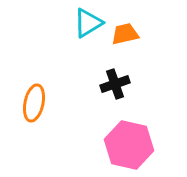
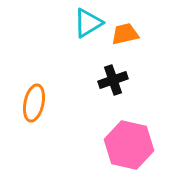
black cross: moved 2 px left, 4 px up
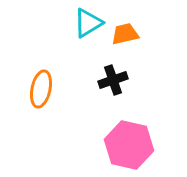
orange ellipse: moved 7 px right, 14 px up
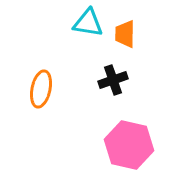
cyan triangle: rotated 40 degrees clockwise
orange trapezoid: rotated 76 degrees counterclockwise
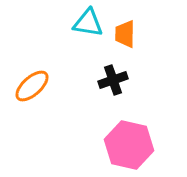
orange ellipse: moved 9 px left, 3 px up; rotated 36 degrees clockwise
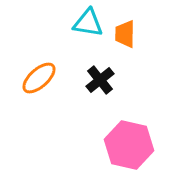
black cross: moved 13 px left; rotated 20 degrees counterclockwise
orange ellipse: moved 7 px right, 8 px up
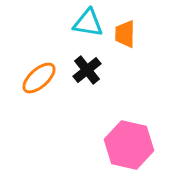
black cross: moved 13 px left, 10 px up
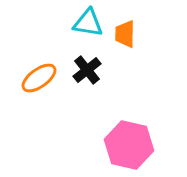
orange ellipse: rotated 6 degrees clockwise
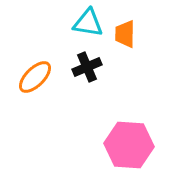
black cross: moved 3 px up; rotated 16 degrees clockwise
orange ellipse: moved 4 px left, 1 px up; rotated 9 degrees counterclockwise
pink hexagon: rotated 9 degrees counterclockwise
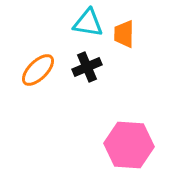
orange trapezoid: moved 1 px left
orange ellipse: moved 3 px right, 7 px up
